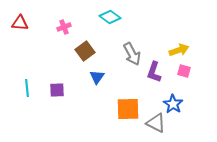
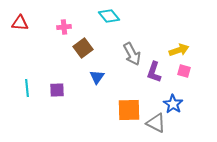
cyan diamond: moved 1 px left, 1 px up; rotated 15 degrees clockwise
pink cross: rotated 16 degrees clockwise
brown square: moved 2 px left, 3 px up
orange square: moved 1 px right, 1 px down
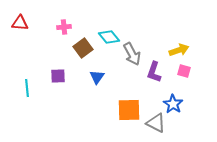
cyan diamond: moved 21 px down
purple square: moved 1 px right, 14 px up
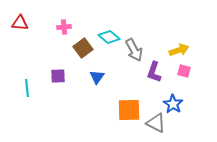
cyan diamond: rotated 10 degrees counterclockwise
gray arrow: moved 2 px right, 4 px up
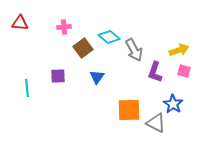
purple L-shape: moved 1 px right
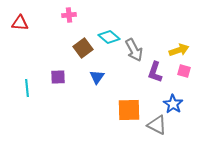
pink cross: moved 5 px right, 12 px up
purple square: moved 1 px down
gray triangle: moved 1 px right, 2 px down
